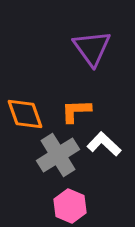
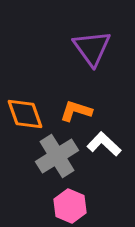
orange L-shape: rotated 20 degrees clockwise
gray cross: moved 1 px left, 1 px down
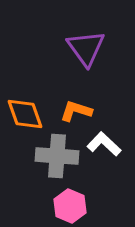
purple triangle: moved 6 px left
gray cross: rotated 36 degrees clockwise
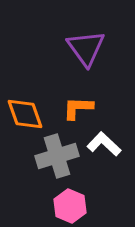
orange L-shape: moved 2 px right, 3 px up; rotated 16 degrees counterclockwise
gray cross: rotated 21 degrees counterclockwise
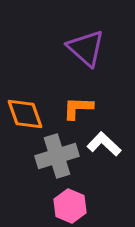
purple triangle: rotated 12 degrees counterclockwise
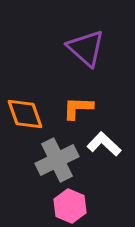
gray cross: moved 4 px down; rotated 9 degrees counterclockwise
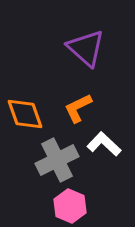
orange L-shape: rotated 28 degrees counterclockwise
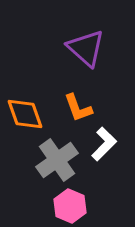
orange L-shape: rotated 84 degrees counterclockwise
white L-shape: rotated 92 degrees clockwise
gray cross: rotated 9 degrees counterclockwise
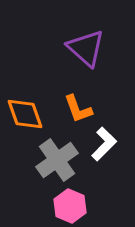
orange L-shape: moved 1 px down
